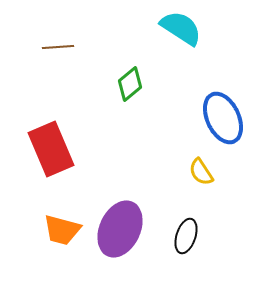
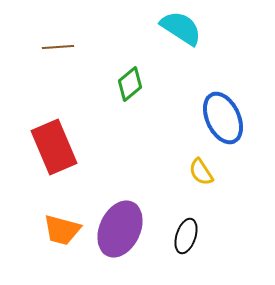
red rectangle: moved 3 px right, 2 px up
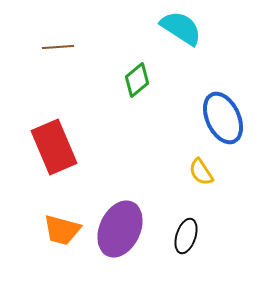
green diamond: moved 7 px right, 4 px up
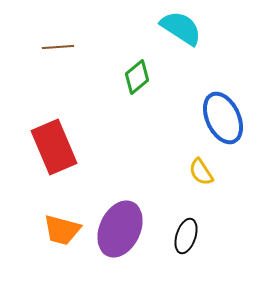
green diamond: moved 3 px up
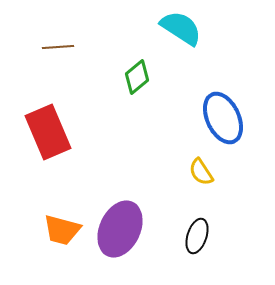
red rectangle: moved 6 px left, 15 px up
black ellipse: moved 11 px right
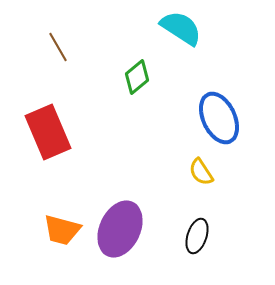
brown line: rotated 64 degrees clockwise
blue ellipse: moved 4 px left
